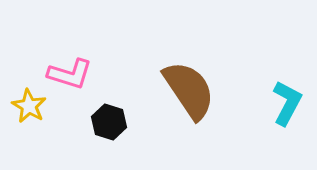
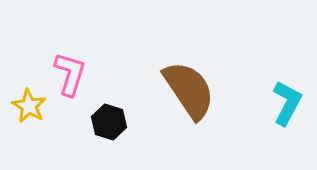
pink L-shape: rotated 90 degrees counterclockwise
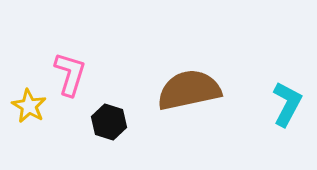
brown semicircle: rotated 68 degrees counterclockwise
cyan L-shape: moved 1 px down
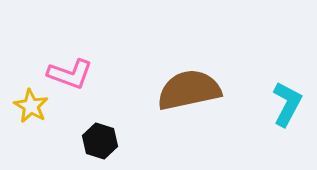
pink L-shape: rotated 93 degrees clockwise
yellow star: moved 2 px right
black hexagon: moved 9 px left, 19 px down
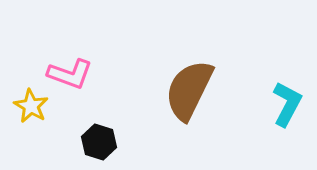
brown semicircle: rotated 52 degrees counterclockwise
black hexagon: moved 1 px left, 1 px down
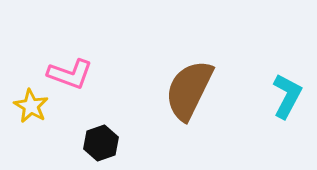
cyan L-shape: moved 8 px up
black hexagon: moved 2 px right, 1 px down; rotated 24 degrees clockwise
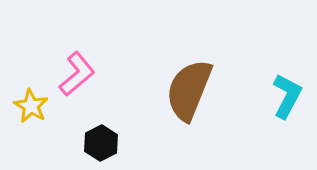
pink L-shape: moved 7 px right; rotated 60 degrees counterclockwise
brown semicircle: rotated 4 degrees counterclockwise
black hexagon: rotated 8 degrees counterclockwise
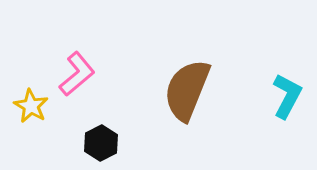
brown semicircle: moved 2 px left
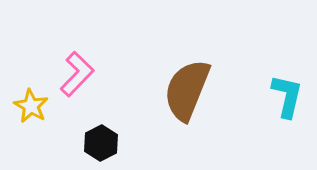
pink L-shape: rotated 6 degrees counterclockwise
cyan L-shape: rotated 15 degrees counterclockwise
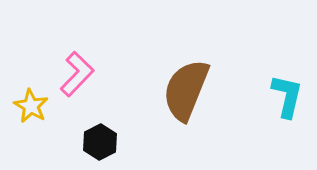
brown semicircle: moved 1 px left
black hexagon: moved 1 px left, 1 px up
